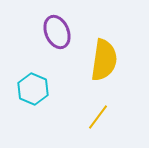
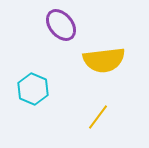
purple ellipse: moved 4 px right, 7 px up; rotated 16 degrees counterclockwise
yellow semicircle: rotated 75 degrees clockwise
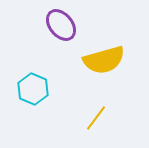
yellow semicircle: rotated 9 degrees counterclockwise
yellow line: moved 2 px left, 1 px down
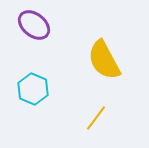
purple ellipse: moved 27 px left; rotated 12 degrees counterclockwise
yellow semicircle: rotated 78 degrees clockwise
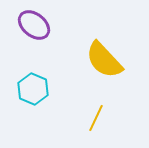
yellow semicircle: rotated 15 degrees counterclockwise
yellow line: rotated 12 degrees counterclockwise
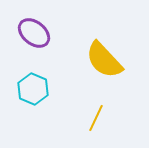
purple ellipse: moved 8 px down
